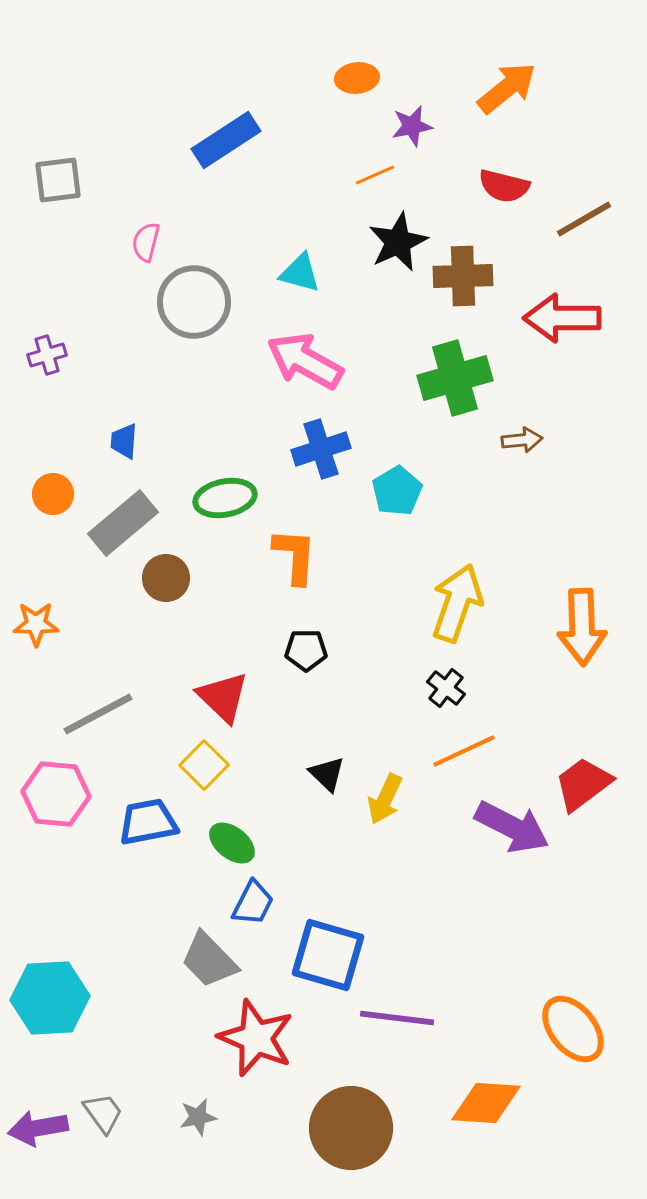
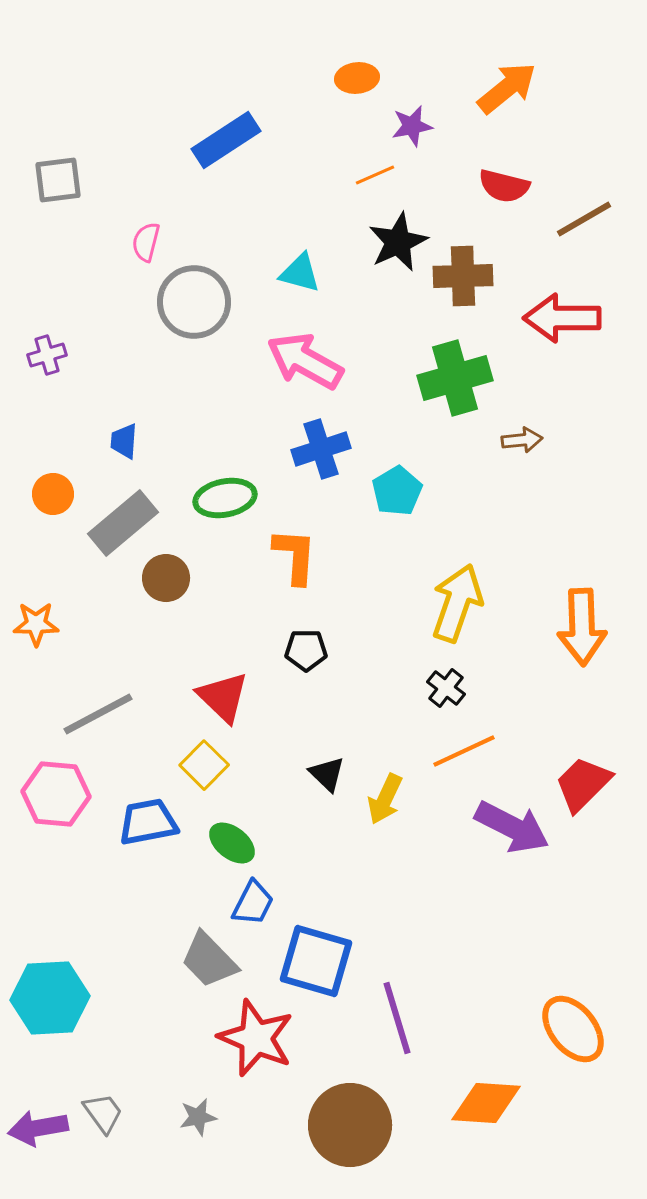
red trapezoid at (583, 784): rotated 8 degrees counterclockwise
blue square at (328, 955): moved 12 px left, 6 px down
purple line at (397, 1018): rotated 66 degrees clockwise
brown circle at (351, 1128): moved 1 px left, 3 px up
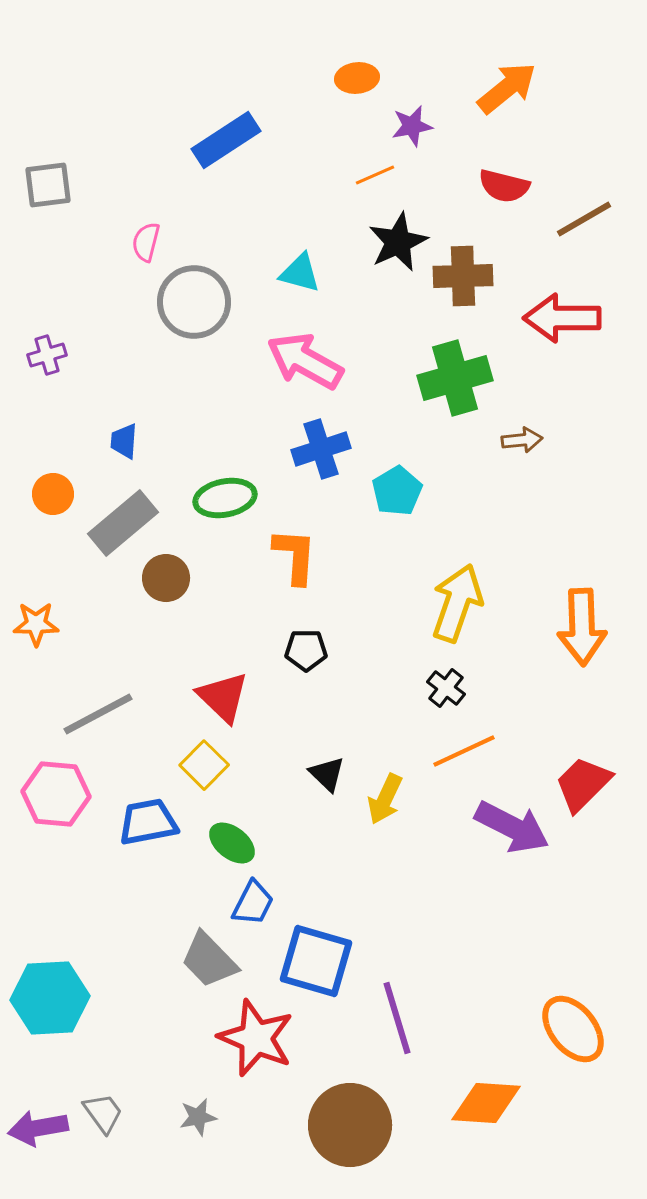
gray square at (58, 180): moved 10 px left, 5 px down
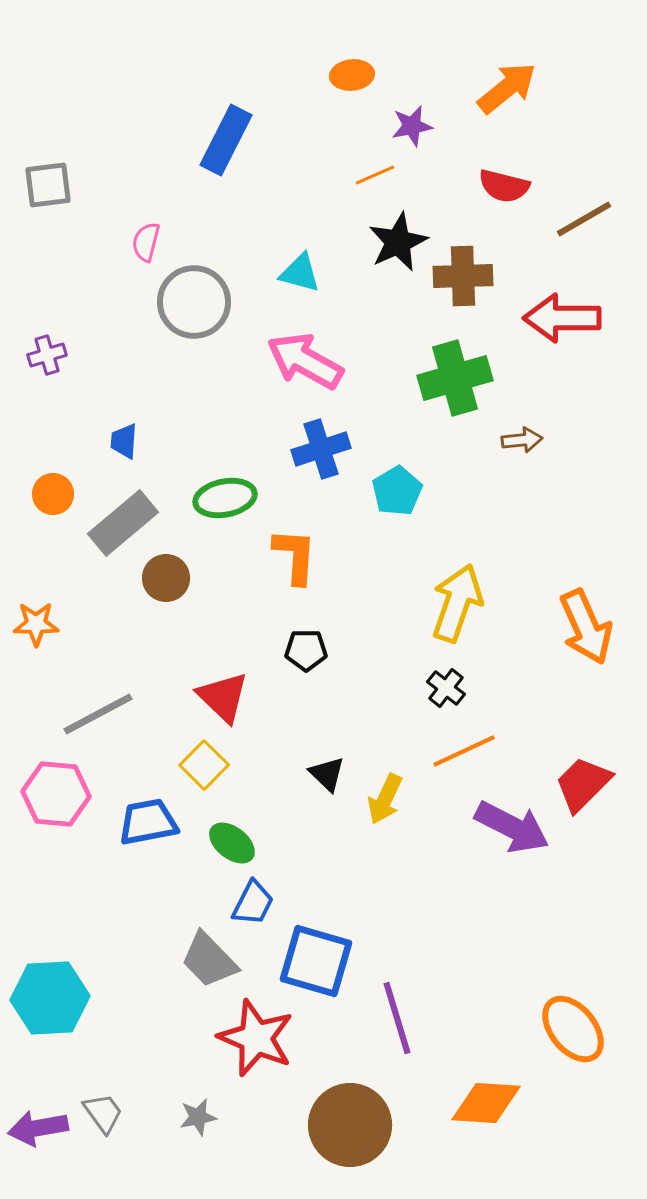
orange ellipse at (357, 78): moved 5 px left, 3 px up
blue rectangle at (226, 140): rotated 30 degrees counterclockwise
orange arrow at (582, 627): moved 4 px right; rotated 22 degrees counterclockwise
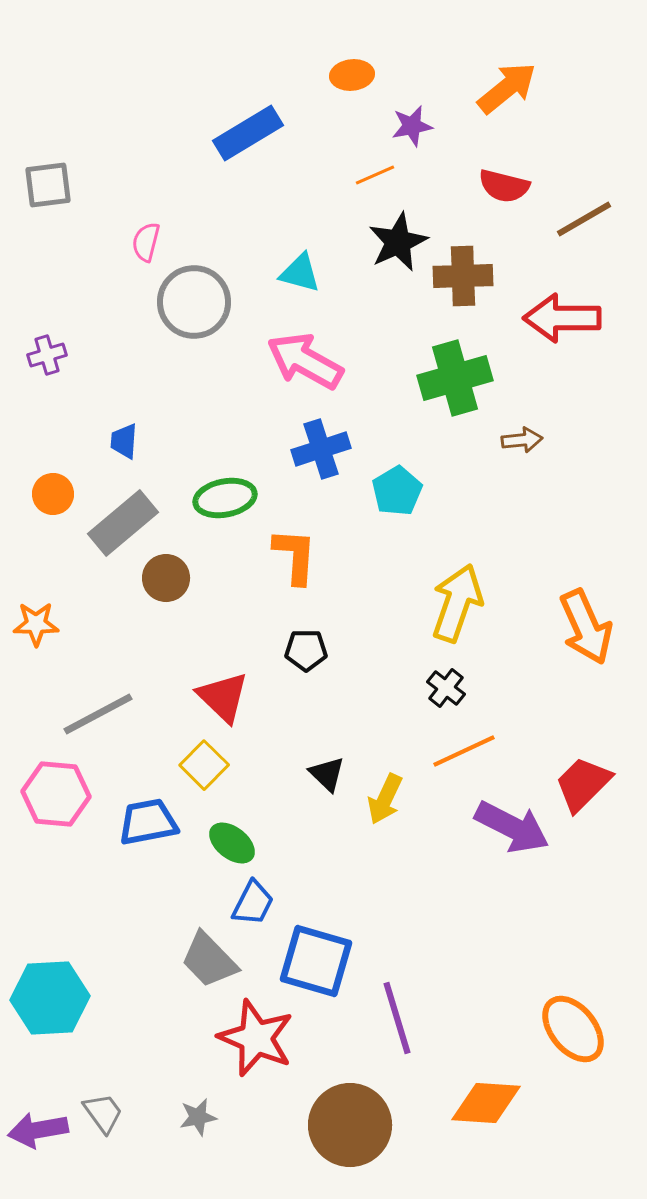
blue rectangle at (226, 140): moved 22 px right, 7 px up; rotated 32 degrees clockwise
purple arrow at (38, 1128): moved 2 px down
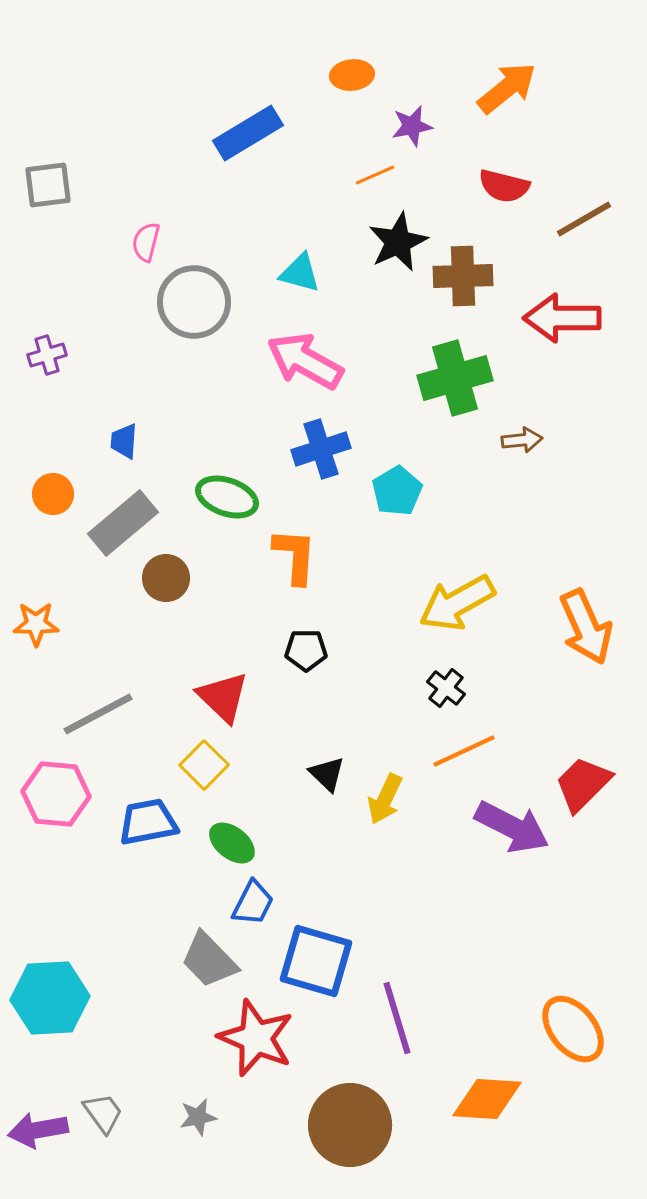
green ellipse at (225, 498): moved 2 px right, 1 px up; rotated 30 degrees clockwise
yellow arrow at (457, 603): rotated 138 degrees counterclockwise
orange diamond at (486, 1103): moved 1 px right, 4 px up
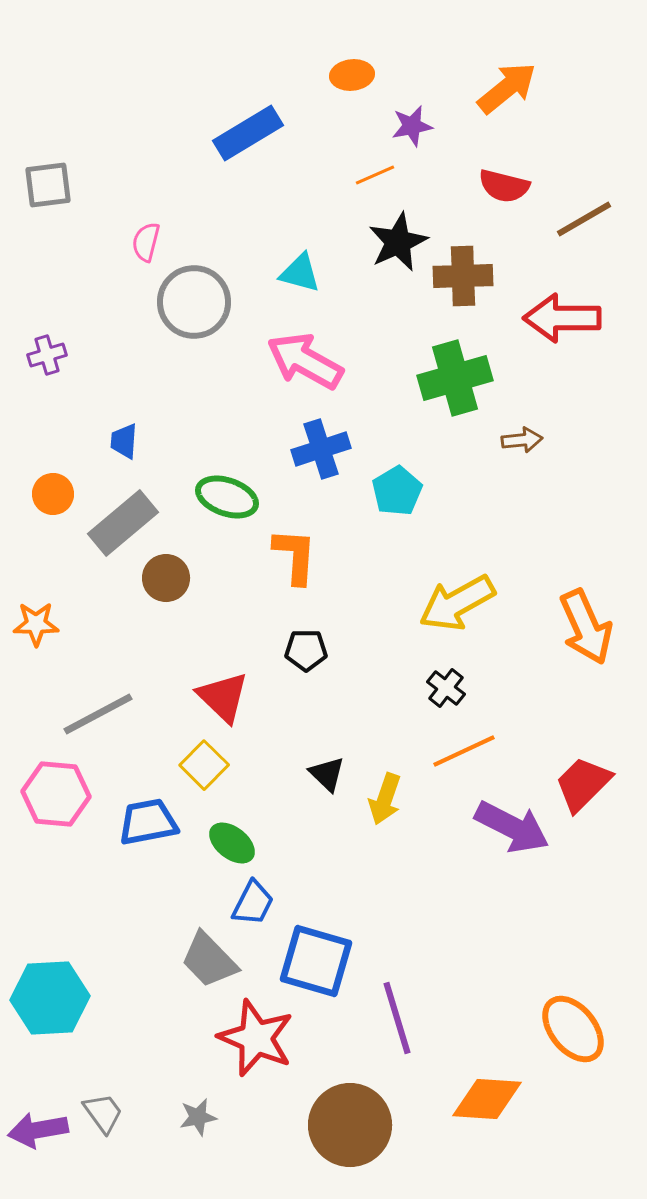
yellow arrow at (385, 799): rotated 6 degrees counterclockwise
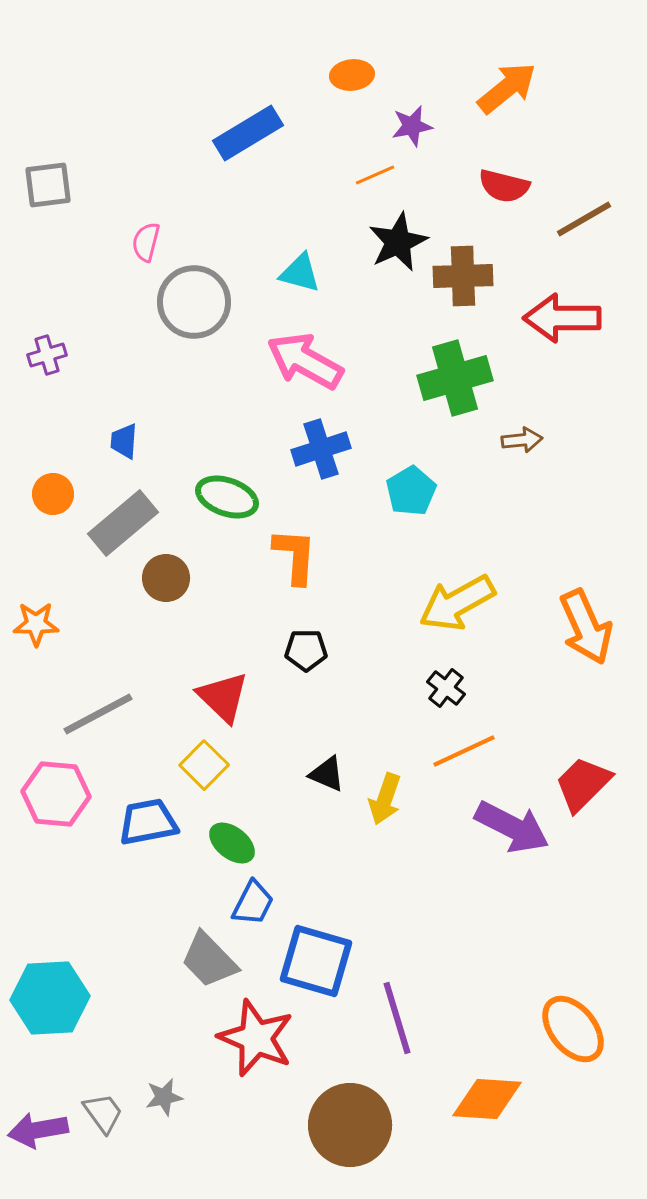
cyan pentagon at (397, 491): moved 14 px right
black triangle at (327, 774): rotated 21 degrees counterclockwise
gray star at (198, 1117): moved 34 px left, 20 px up
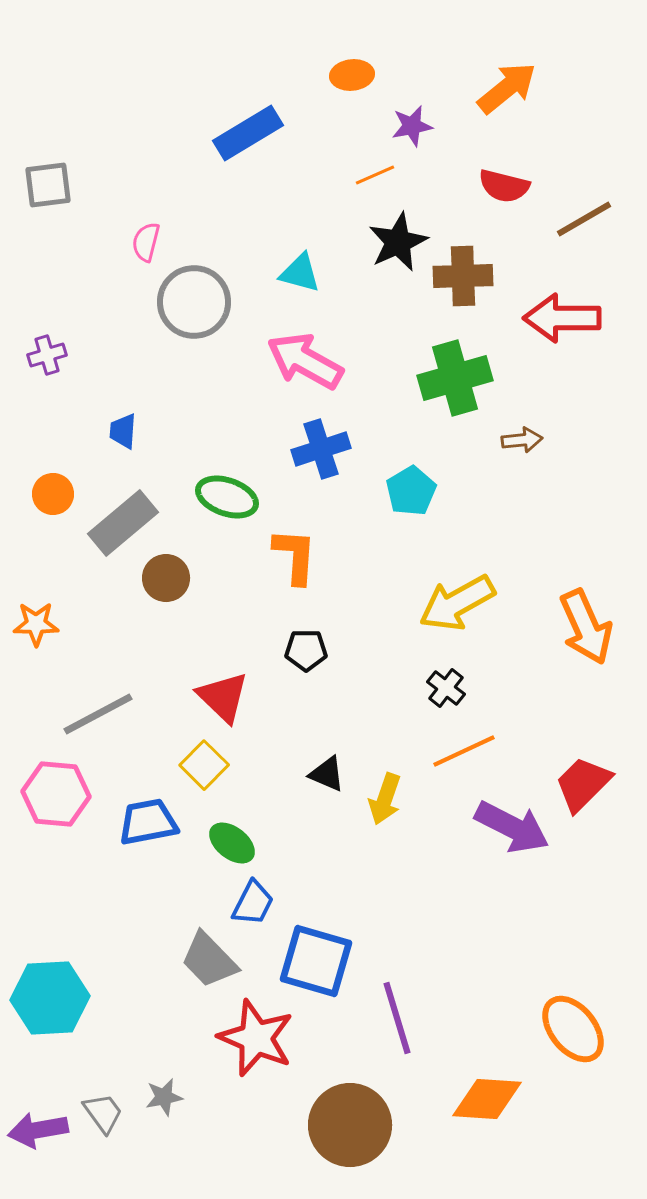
blue trapezoid at (124, 441): moved 1 px left, 10 px up
